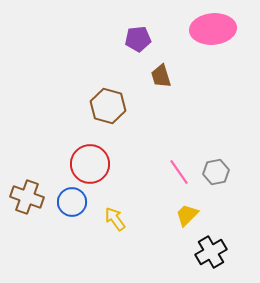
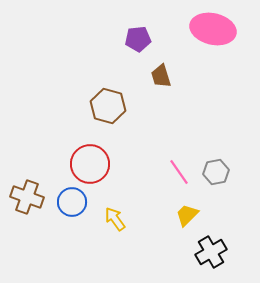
pink ellipse: rotated 18 degrees clockwise
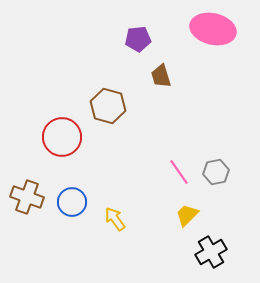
red circle: moved 28 px left, 27 px up
